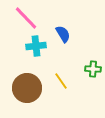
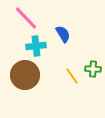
yellow line: moved 11 px right, 5 px up
brown circle: moved 2 px left, 13 px up
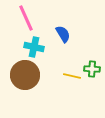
pink line: rotated 20 degrees clockwise
cyan cross: moved 2 px left, 1 px down; rotated 18 degrees clockwise
green cross: moved 1 px left
yellow line: rotated 42 degrees counterclockwise
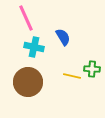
blue semicircle: moved 3 px down
brown circle: moved 3 px right, 7 px down
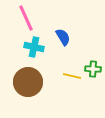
green cross: moved 1 px right
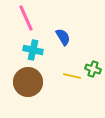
cyan cross: moved 1 px left, 3 px down
green cross: rotated 14 degrees clockwise
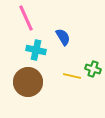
cyan cross: moved 3 px right
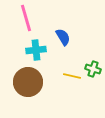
pink line: rotated 8 degrees clockwise
cyan cross: rotated 18 degrees counterclockwise
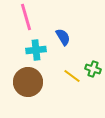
pink line: moved 1 px up
yellow line: rotated 24 degrees clockwise
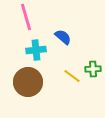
blue semicircle: rotated 18 degrees counterclockwise
green cross: rotated 21 degrees counterclockwise
